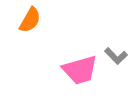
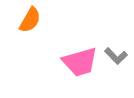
pink trapezoid: moved 8 px up
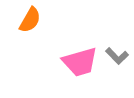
gray L-shape: moved 1 px right
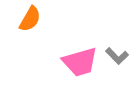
orange semicircle: moved 1 px up
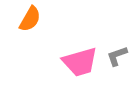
gray L-shape: rotated 115 degrees clockwise
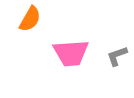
pink trapezoid: moved 9 px left, 9 px up; rotated 12 degrees clockwise
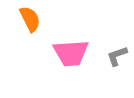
orange semicircle: rotated 56 degrees counterclockwise
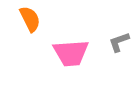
gray L-shape: moved 2 px right, 14 px up
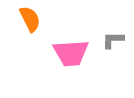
gray L-shape: moved 6 px left, 2 px up; rotated 20 degrees clockwise
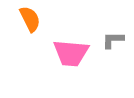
pink trapezoid: rotated 9 degrees clockwise
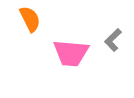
gray L-shape: rotated 45 degrees counterclockwise
